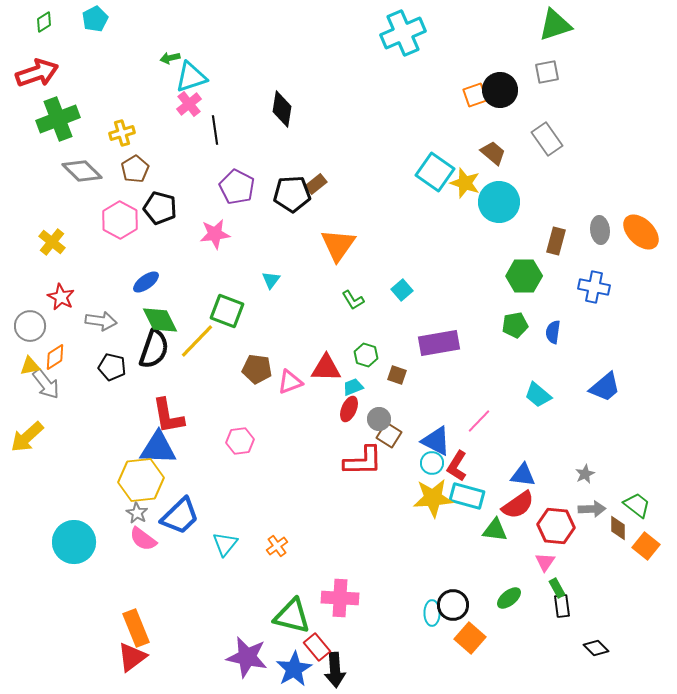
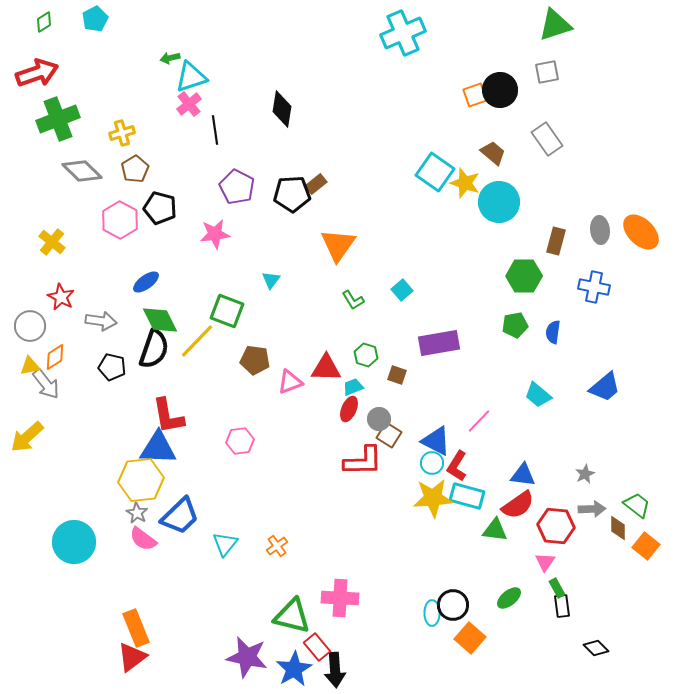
brown pentagon at (257, 369): moved 2 px left, 9 px up
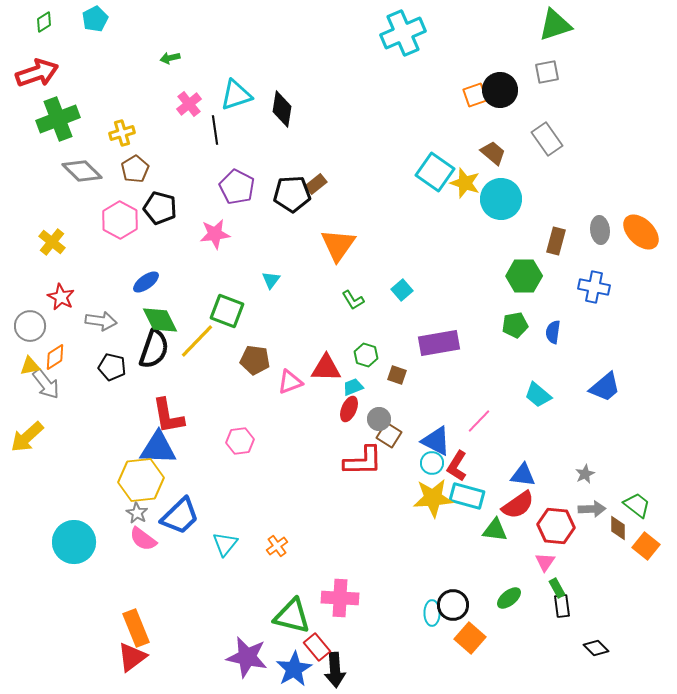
cyan triangle at (191, 77): moved 45 px right, 18 px down
cyan circle at (499, 202): moved 2 px right, 3 px up
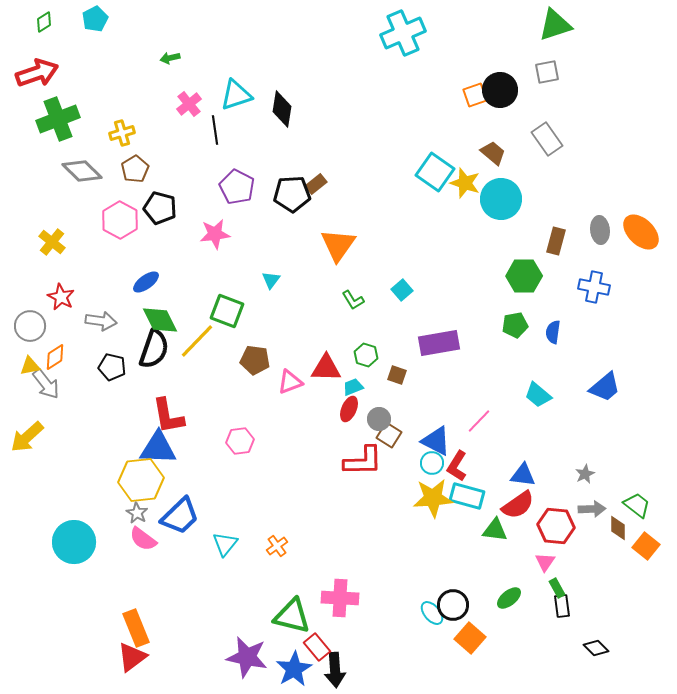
cyan ellipse at (432, 613): rotated 40 degrees counterclockwise
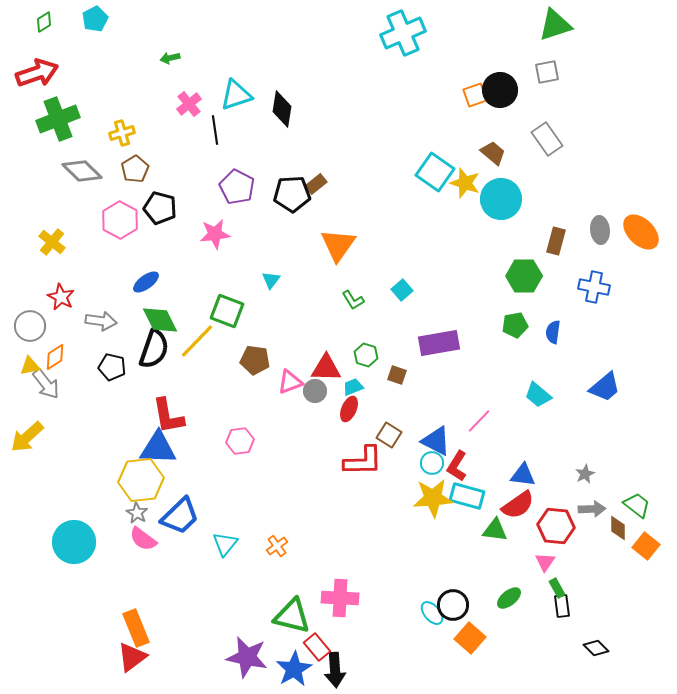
gray circle at (379, 419): moved 64 px left, 28 px up
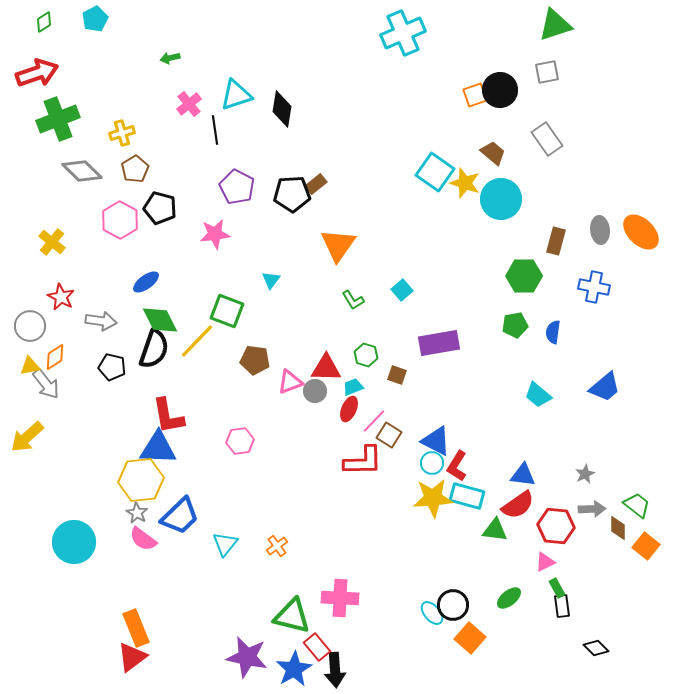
pink line at (479, 421): moved 105 px left
pink triangle at (545, 562): rotated 30 degrees clockwise
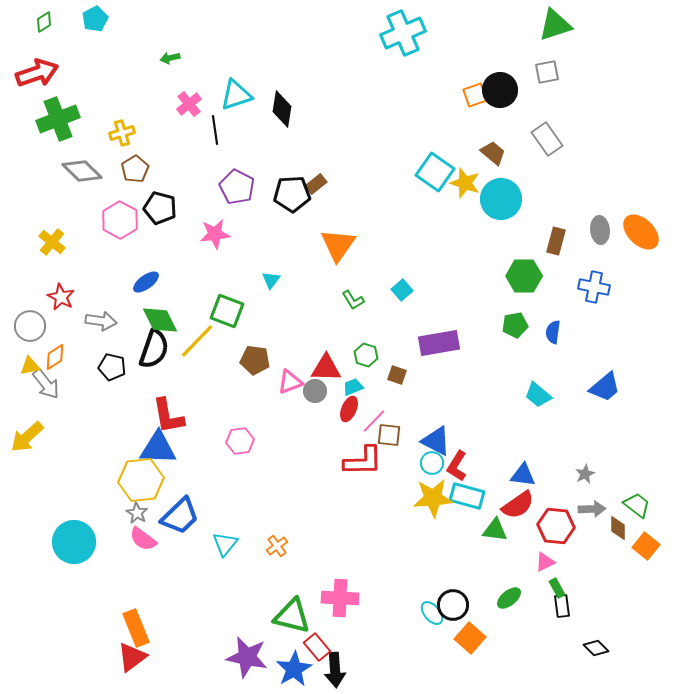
brown square at (389, 435): rotated 25 degrees counterclockwise
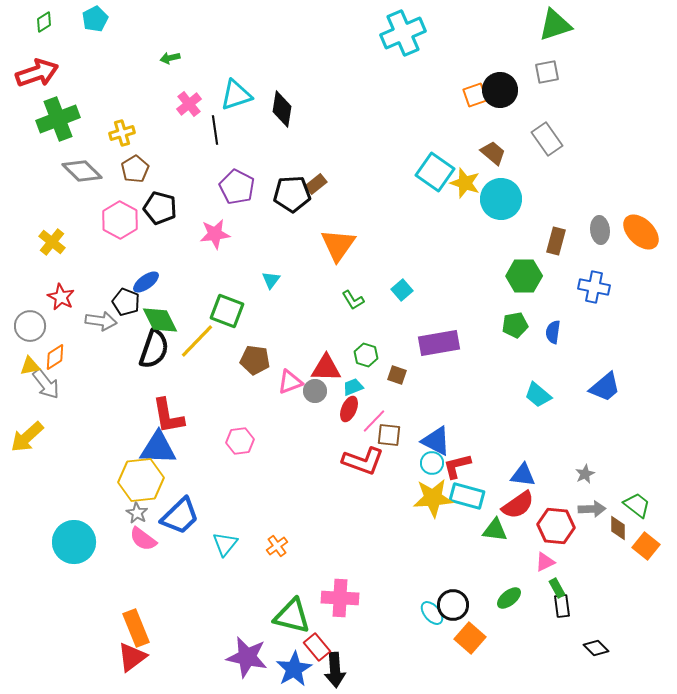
black pentagon at (112, 367): moved 14 px right, 65 px up; rotated 8 degrees clockwise
red L-shape at (363, 461): rotated 21 degrees clockwise
red L-shape at (457, 466): rotated 44 degrees clockwise
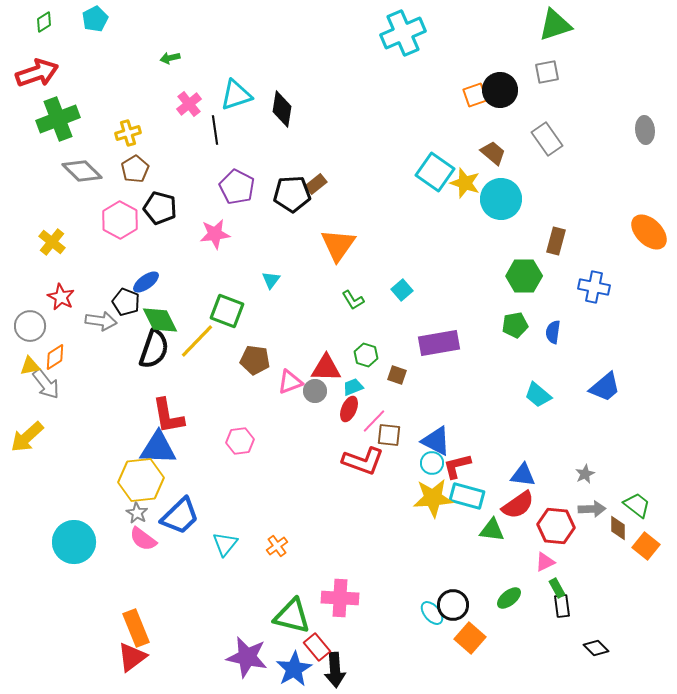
yellow cross at (122, 133): moved 6 px right
gray ellipse at (600, 230): moved 45 px right, 100 px up
orange ellipse at (641, 232): moved 8 px right
green triangle at (495, 530): moved 3 px left
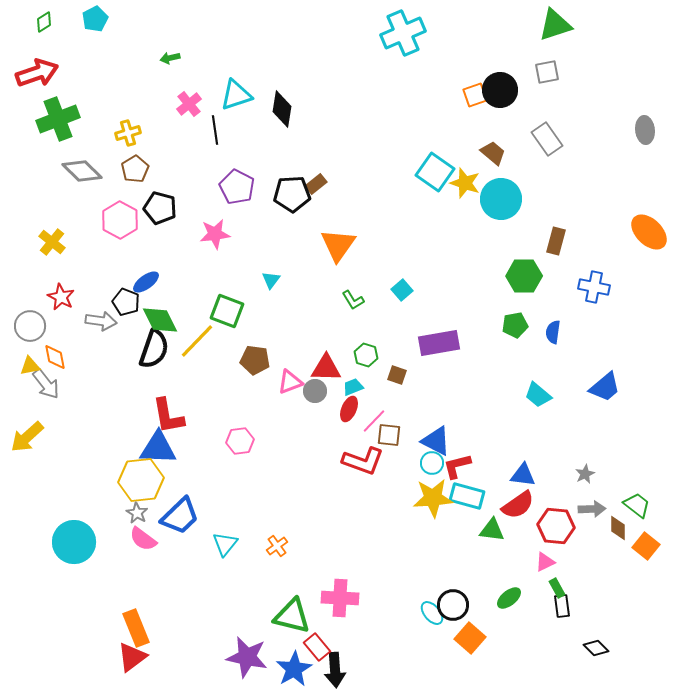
orange diamond at (55, 357): rotated 68 degrees counterclockwise
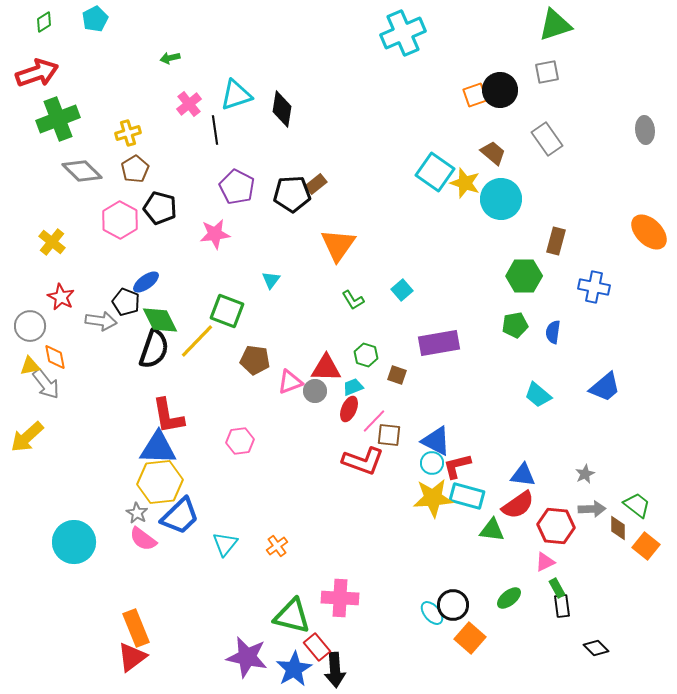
yellow hexagon at (141, 480): moved 19 px right, 2 px down
